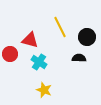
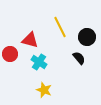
black semicircle: rotated 48 degrees clockwise
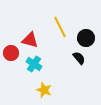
black circle: moved 1 px left, 1 px down
red circle: moved 1 px right, 1 px up
cyan cross: moved 5 px left, 2 px down
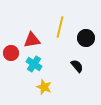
yellow line: rotated 40 degrees clockwise
red triangle: moved 2 px right; rotated 24 degrees counterclockwise
black semicircle: moved 2 px left, 8 px down
yellow star: moved 3 px up
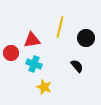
cyan cross: rotated 14 degrees counterclockwise
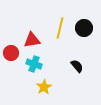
yellow line: moved 1 px down
black circle: moved 2 px left, 10 px up
yellow star: rotated 21 degrees clockwise
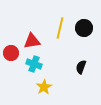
red triangle: moved 1 px down
black semicircle: moved 4 px right, 1 px down; rotated 120 degrees counterclockwise
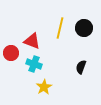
red triangle: rotated 30 degrees clockwise
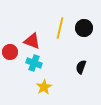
red circle: moved 1 px left, 1 px up
cyan cross: moved 1 px up
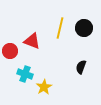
red circle: moved 1 px up
cyan cross: moved 9 px left, 11 px down
